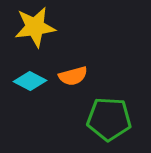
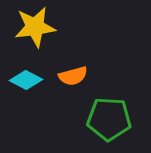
cyan diamond: moved 4 px left, 1 px up
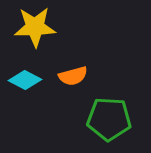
yellow star: rotated 6 degrees clockwise
cyan diamond: moved 1 px left
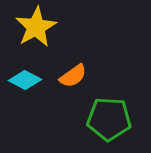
yellow star: moved 1 px right; rotated 27 degrees counterclockwise
orange semicircle: rotated 20 degrees counterclockwise
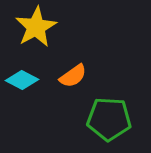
cyan diamond: moved 3 px left
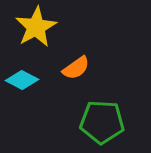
orange semicircle: moved 3 px right, 8 px up
green pentagon: moved 7 px left, 3 px down
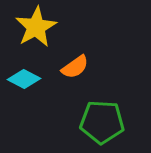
orange semicircle: moved 1 px left, 1 px up
cyan diamond: moved 2 px right, 1 px up
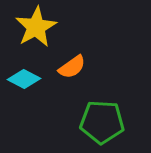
orange semicircle: moved 3 px left
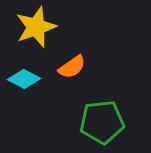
yellow star: rotated 9 degrees clockwise
green pentagon: rotated 9 degrees counterclockwise
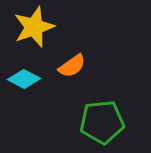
yellow star: moved 2 px left
orange semicircle: moved 1 px up
